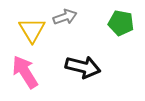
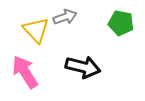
yellow triangle: moved 4 px right; rotated 12 degrees counterclockwise
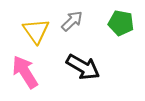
gray arrow: moved 7 px right, 4 px down; rotated 25 degrees counterclockwise
yellow triangle: moved 1 px down; rotated 8 degrees clockwise
black arrow: rotated 16 degrees clockwise
